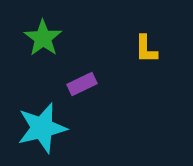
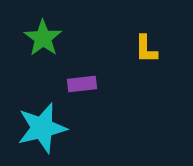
purple rectangle: rotated 20 degrees clockwise
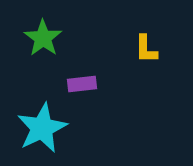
cyan star: rotated 12 degrees counterclockwise
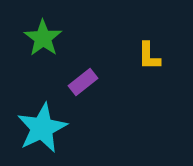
yellow L-shape: moved 3 px right, 7 px down
purple rectangle: moved 1 px right, 2 px up; rotated 32 degrees counterclockwise
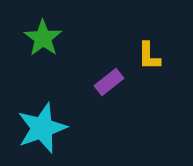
purple rectangle: moved 26 px right
cyan star: rotated 6 degrees clockwise
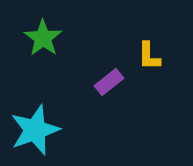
cyan star: moved 7 px left, 2 px down
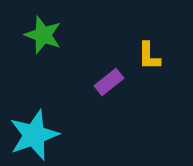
green star: moved 3 px up; rotated 15 degrees counterclockwise
cyan star: moved 1 px left, 5 px down
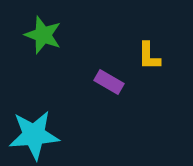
purple rectangle: rotated 68 degrees clockwise
cyan star: rotated 15 degrees clockwise
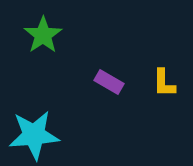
green star: rotated 18 degrees clockwise
yellow L-shape: moved 15 px right, 27 px down
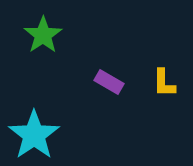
cyan star: rotated 30 degrees counterclockwise
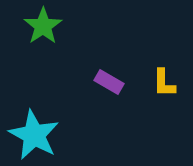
green star: moved 9 px up
cyan star: rotated 9 degrees counterclockwise
